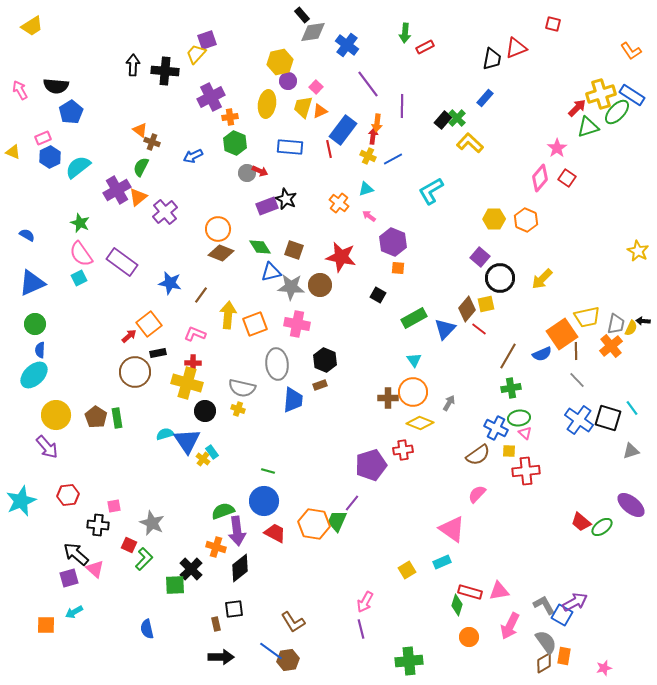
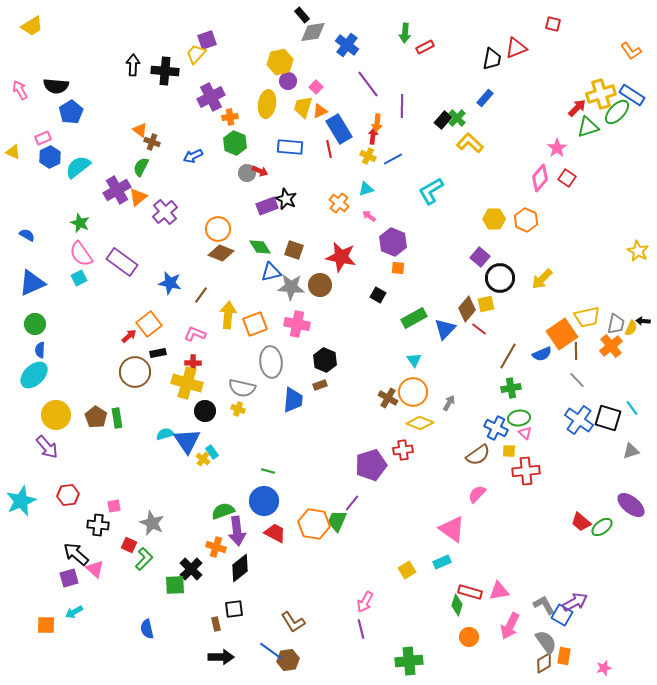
blue rectangle at (343, 130): moved 4 px left, 1 px up; rotated 68 degrees counterclockwise
gray ellipse at (277, 364): moved 6 px left, 2 px up
brown cross at (388, 398): rotated 30 degrees clockwise
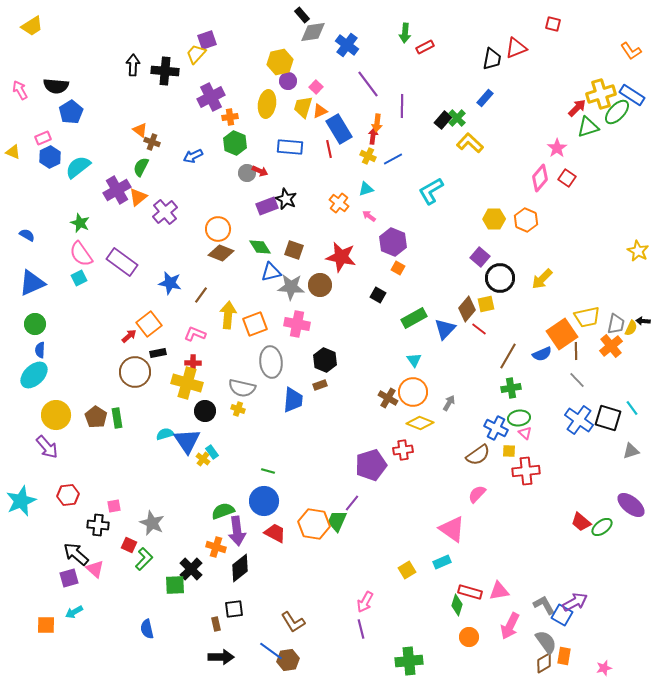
orange square at (398, 268): rotated 24 degrees clockwise
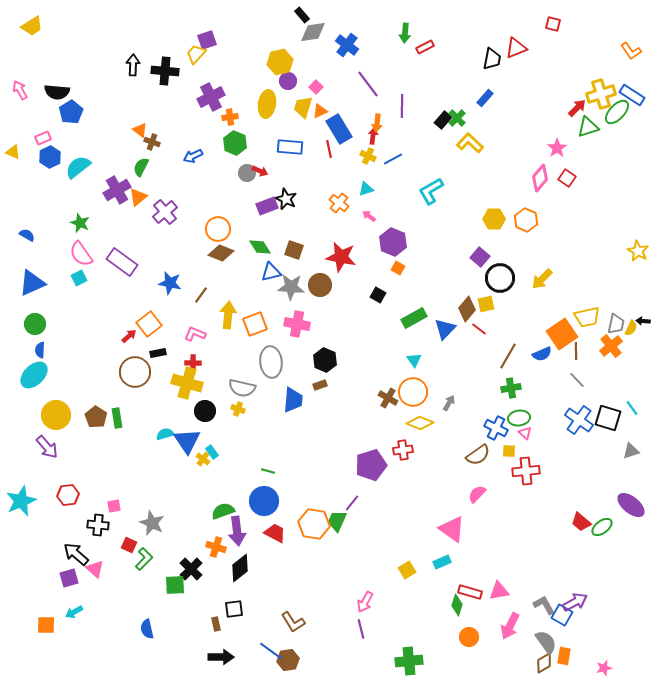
black semicircle at (56, 86): moved 1 px right, 6 px down
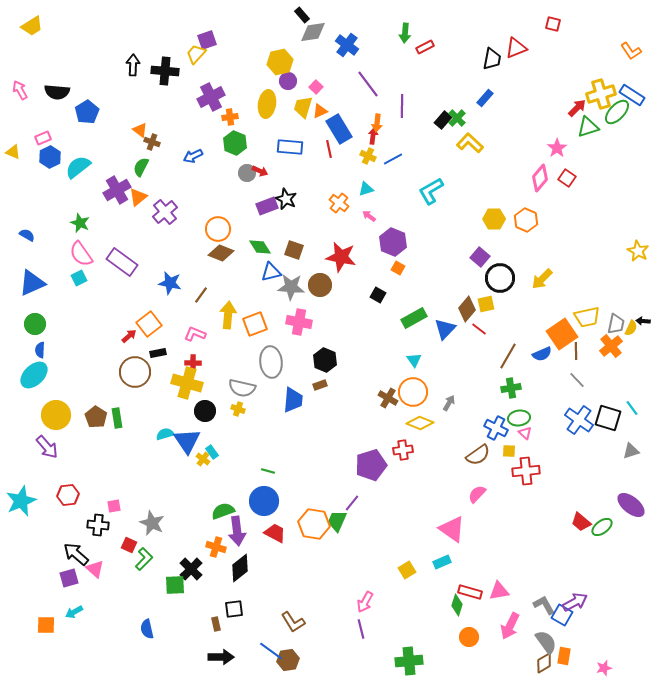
blue pentagon at (71, 112): moved 16 px right
pink cross at (297, 324): moved 2 px right, 2 px up
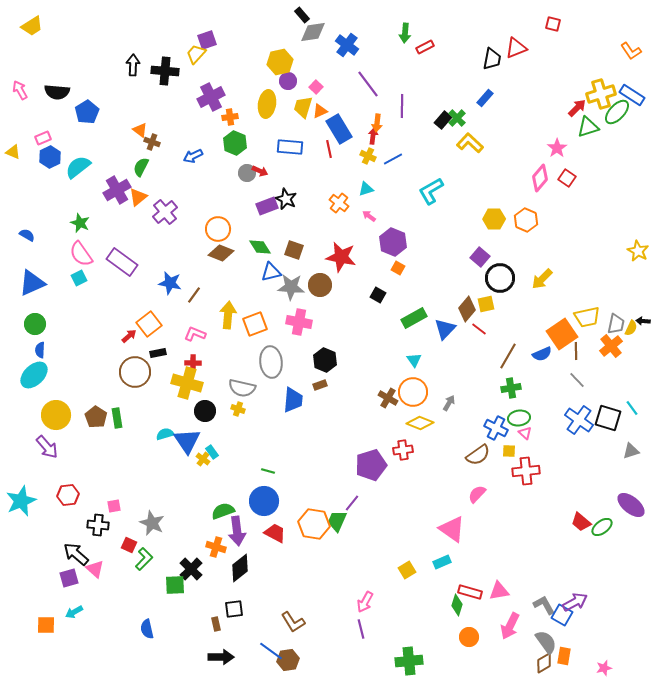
brown line at (201, 295): moved 7 px left
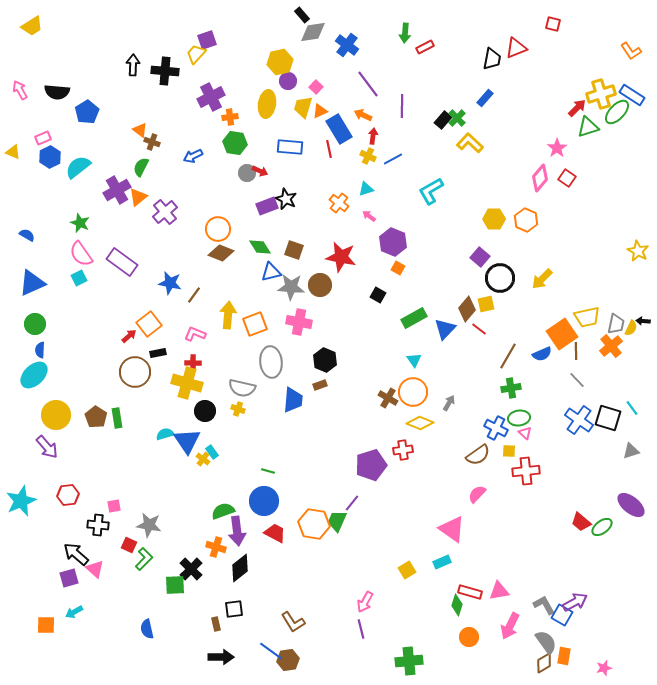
orange arrow at (377, 123): moved 14 px left, 8 px up; rotated 108 degrees clockwise
green hexagon at (235, 143): rotated 15 degrees counterclockwise
gray star at (152, 523): moved 3 px left, 2 px down; rotated 15 degrees counterclockwise
